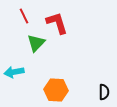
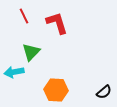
green triangle: moved 5 px left, 9 px down
black semicircle: rotated 49 degrees clockwise
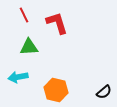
red line: moved 1 px up
green triangle: moved 2 px left, 5 px up; rotated 42 degrees clockwise
cyan arrow: moved 4 px right, 5 px down
orange hexagon: rotated 10 degrees clockwise
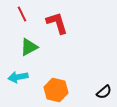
red line: moved 2 px left, 1 px up
green triangle: rotated 24 degrees counterclockwise
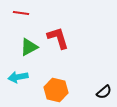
red line: moved 1 px left, 1 px up; rotated 56 degrees counterclockwise
red L-shape: moved 1 px right, 15 px down
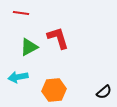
orange hexagon: moved 2 px left; rotated 20 degrees counterclockwise
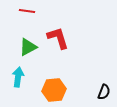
red line: moved 6 px right, 2 px up
green triangle: moved 1 px left
cyan arrow: rotated 108 degrees clockwise
black semicircle: rotated 28 degrees counterclockwise
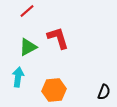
red line: rotated 49 degrees counterclockwise
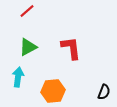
red L-shape: moved 13 px right, 10 px down; rotated 10 degrees clockwise
orange hexagon: moved 1 px left, 1 px down
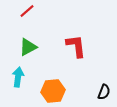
red L-shape: moved 5 px right, 2 px up
